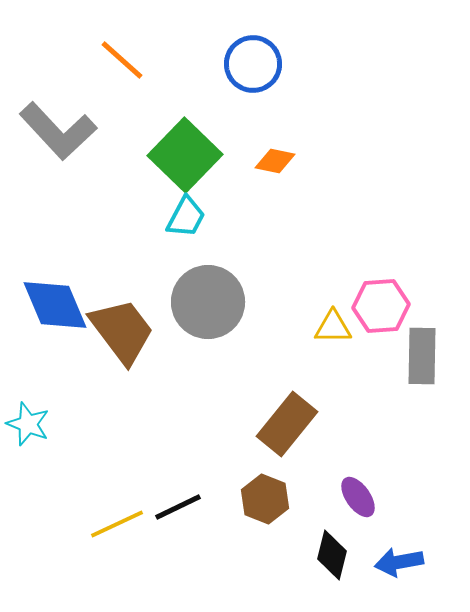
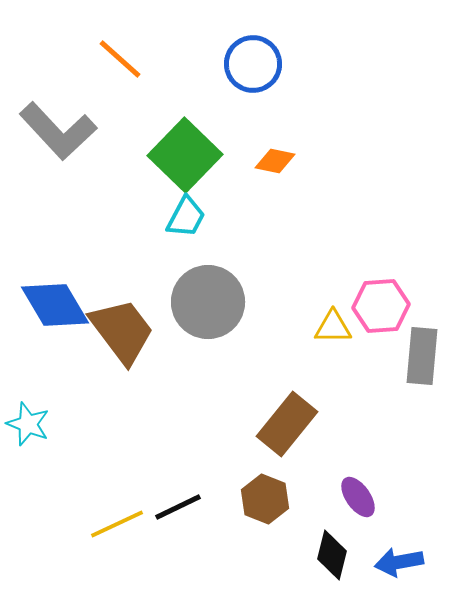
orange line: moved 2 px left, 1 px up
blue diamond: rotated 8 degrees counterclockwise
gray rectangle: rotated 4 degrees clockwise
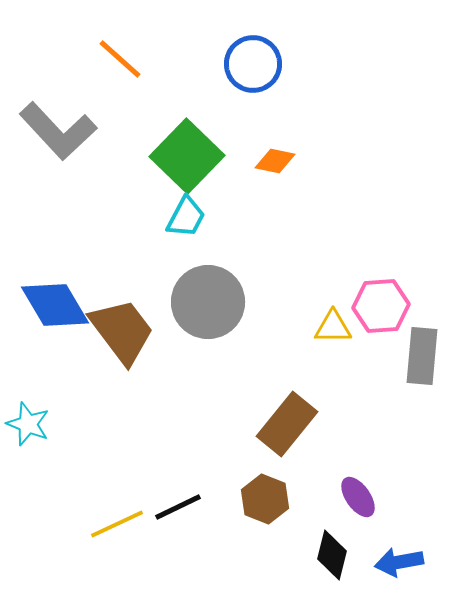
green square: moved 2 px right, 1 px down
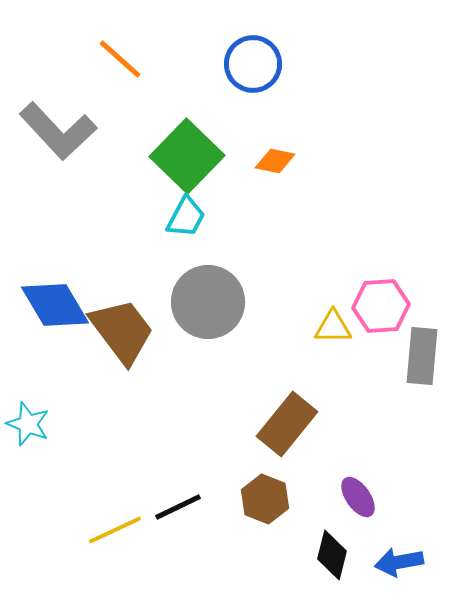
yellow line: moved 2 px left, 6 px down
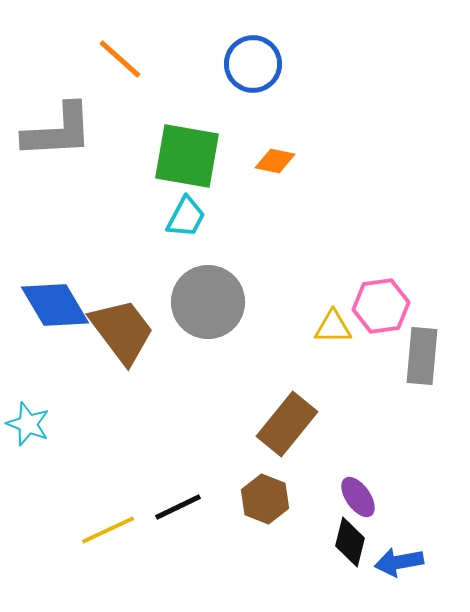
gray L-shape: rotated 50 degrees counterclockwise
green square: rotated 34 degrees counterclockwise
pink hexagon: rotated 4 degrees counterclockwise
yellow line: moved 7 px left
black diamond: moved 18 px right, 13 px up
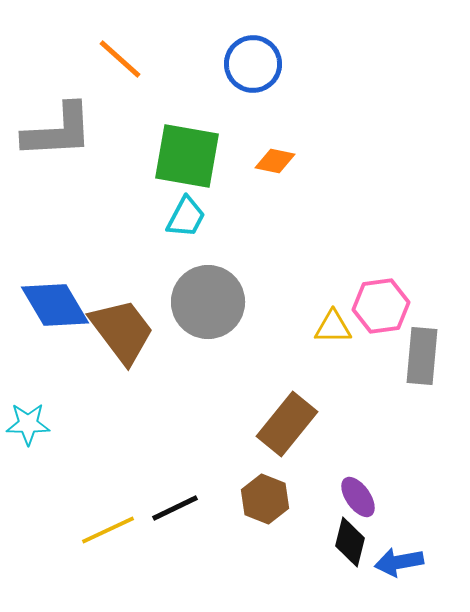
cyan star: rotated 21 degrees counterclockwise
black line: moved 3 px left, 1 px down
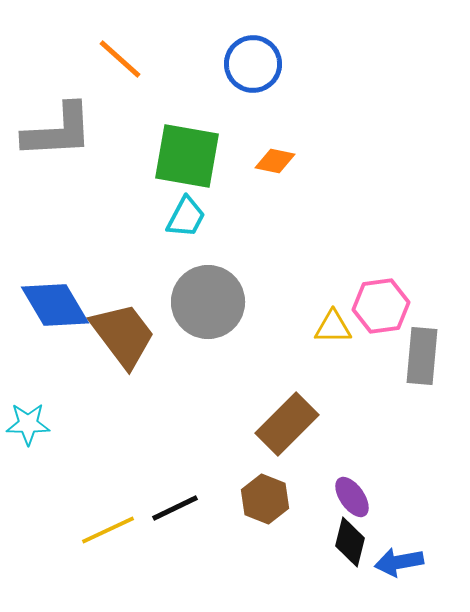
brown trapezoid: moved 1 px right, 4 px down
brown rectangle: rotated 6 degrees clockwise
purple ellipse: moved 6 px left
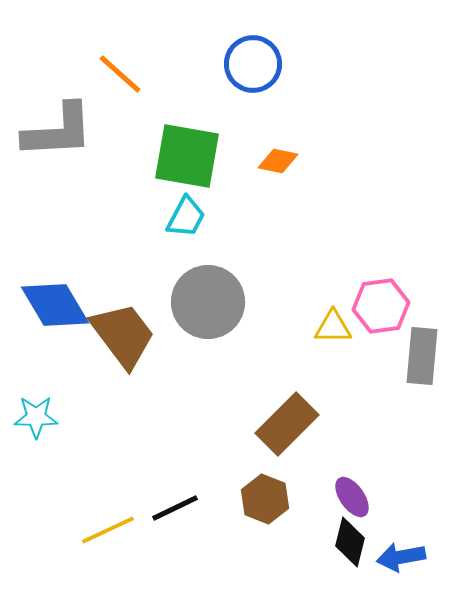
orange line: moved 15 px down
orange diamond: moved 3 px right
cyan star: moved 8 px right, 7 px up
blue arrow: moved 2 px right, 5 px up
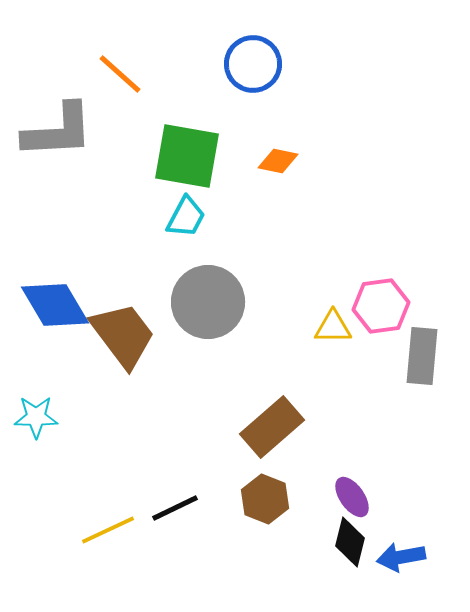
brown rectangle: moved 15 px left, 3 px down; rotated 4 degrees clockwise
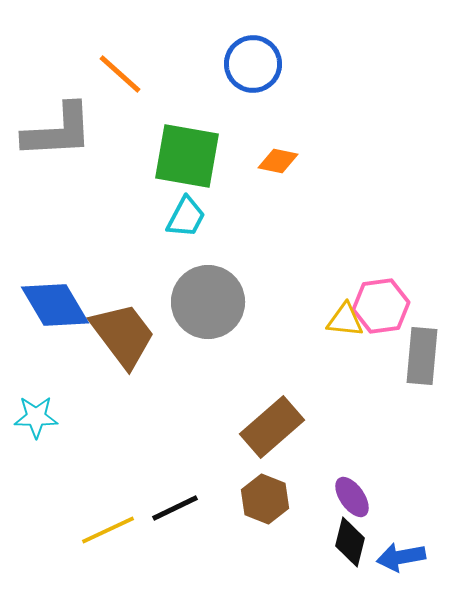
yellow triangle: moved 12 px right, 7 px up; rotated 6 degrees clockwise
